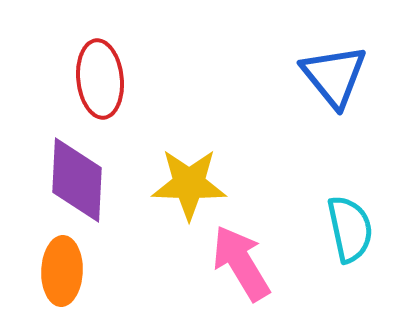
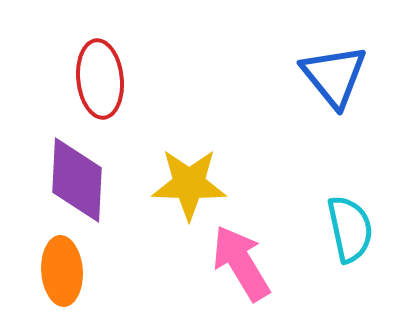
orange ellipse: rotated 6 degrees counterclockwise
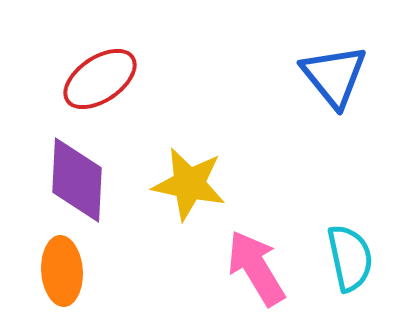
red ellipse: rotated 62 degrees clockwise
yellow star: rotated 10 degrees clockwise
cyan semicircle: moved 29 px down
pink arrow: moved 15 px right, 5 px down
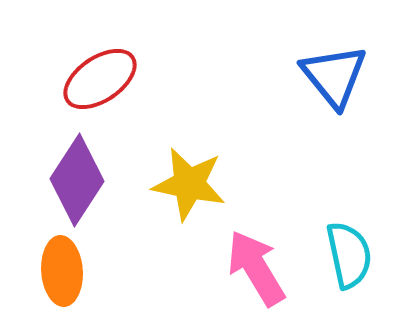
purple diamond: rotated 30 degrees clockwise
cyan semicircle: moved 1 px left, 3 px up
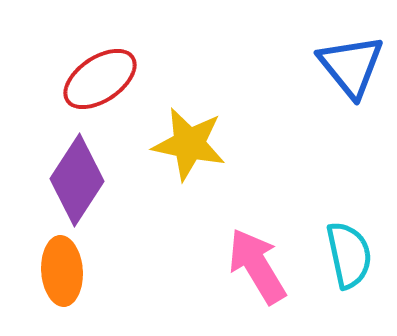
blue triangle: moved 17 px right, 10 px up
yellow star: moved 40 px up
pink arrow: moved 1 px right, 2 px up
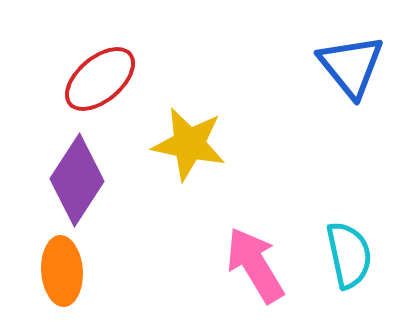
red ellipse: rotated 6 degrees counterclockwise
pink arrow: moved 2 px left, 1 px up
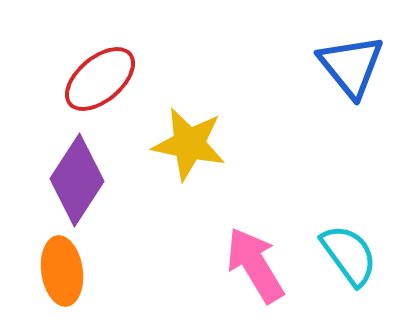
cyan semicircle: rotated 24 degrees counterclockwise
orange ellipse: rotated 4 degrees counterclockwise
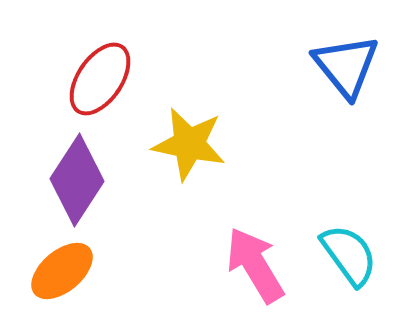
blue triangle: moved 5 px left
red ellipse: rotated 16 degrees counterclockwise
orange ellipse: rotated 58 degrees clockwise
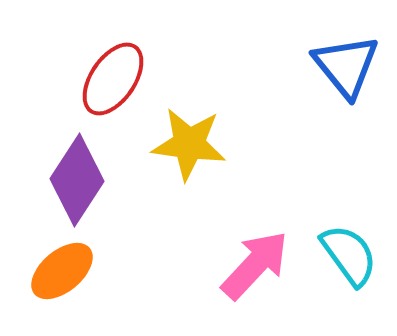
red ellipse: moved 13 px right
yellow star: rotated 4 degrees counterclockwise
pink arrow: rotated 74 degrees clockwise
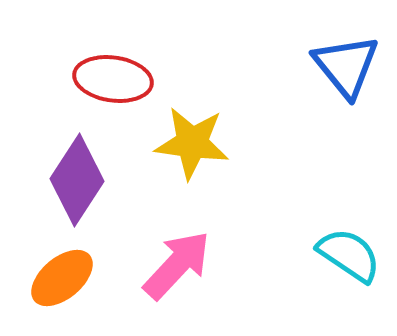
red ellipse: rotated 64 degrees clockwise
yellow star: moved 3 px right, 1 px up
cyan semicircle: rotated 20 degrees counterclockwise
pink arrow: moved 78 px left
orange ellipse: moved 7 px down
